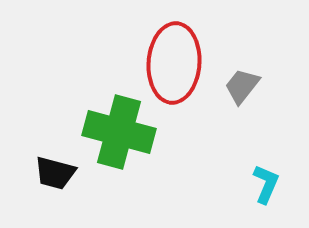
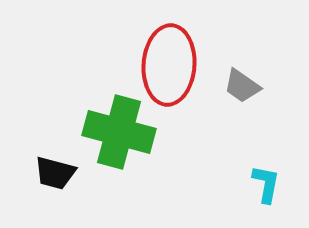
red ellipse: moved 5 px left, 2 px down
gray trapezoid: rotated 93 degrees counterclockwise
cyan L-shape: rotated 12 degrees counterclockwise
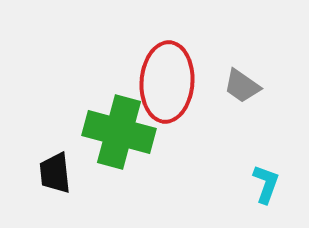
red ellipse: moved 2 px left, 17 px down
black trapezoid: rotated 69 degrees clockwise
cyan L-shape: rotated 9 degrees clockwise
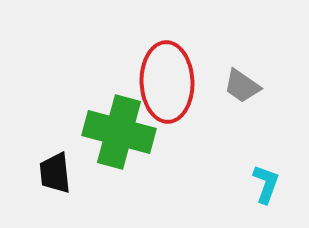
red ellipse: rotated 6 degrees counterclockwise
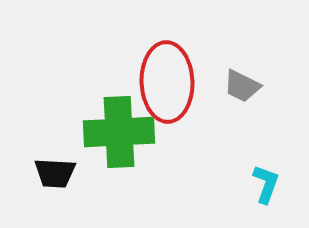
gray trapezoid: rotated 9 degrees counterclockwise
green cross: rotated 18 degrees counterclockwise
black trapezoid: rotated 81 degrees counterclockwise
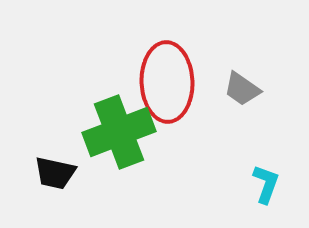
gray trapezoid: moved 3 px down; rotated 9 degrees clockwise
green cross: rotated 18 degrees counterclockwise
black trapezoid: rotated 9 degrees clockwise
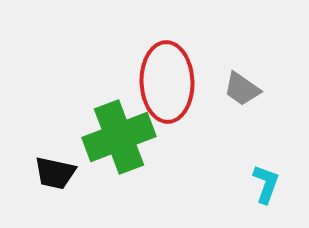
green cross: moved 5 px down
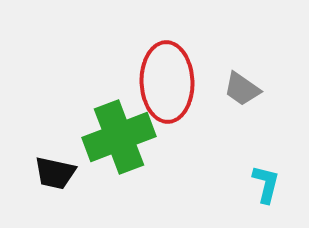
cyan L-shape: rotated 6 degrees counterclockwise
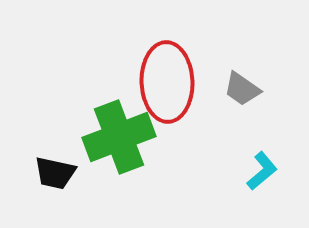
cyan L-shape: moved 4 px left, 13 px up; rotated 36 degrees clockwise
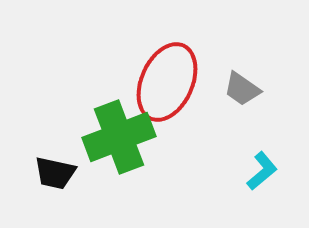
red ellipse: rotated 26 degrees clockwise
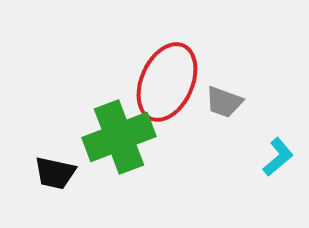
gray trapezoid: moved 18 px left, 13 px down; rotated 15 degrees counterclockwise
cyan L-shape: moved 16 px right, 14 px up
